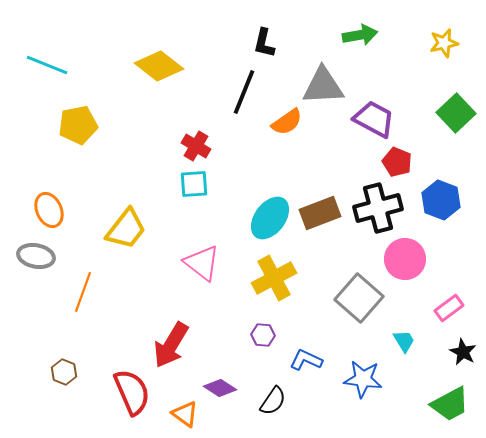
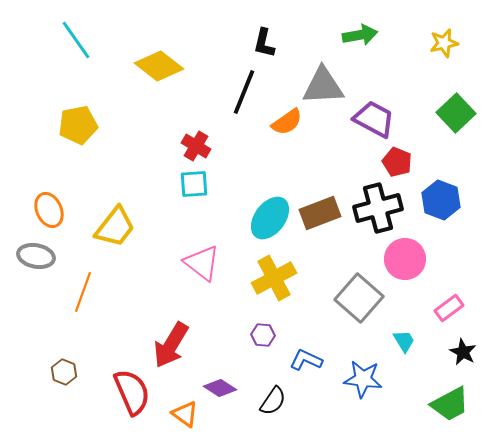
cyan line: moved 29 px right, 25 px up; rotated 33 degrees clockwise
yellow trapezoid: moved 11 px left, 2 px up
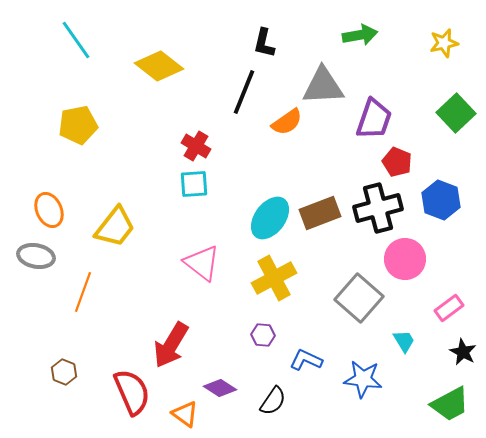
purple trapezoid: rotated 81 degrees clockwise
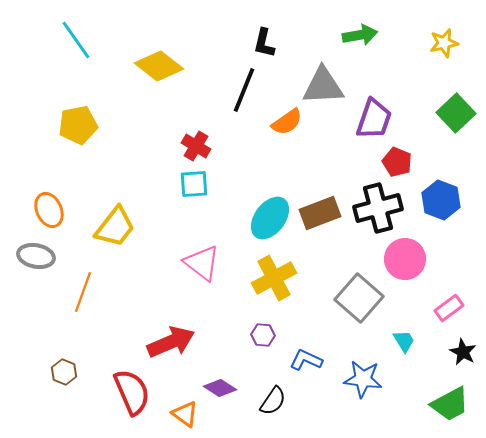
black line: moved 2 px up
red arrow: moved 3 px up; rotated 144 degrees counterclockwise
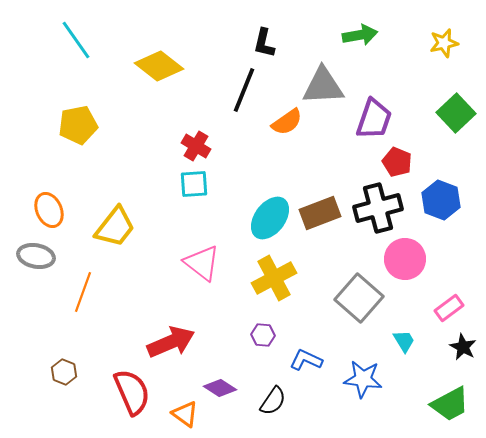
black star: moved 5 px up
